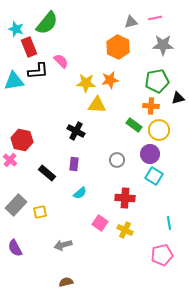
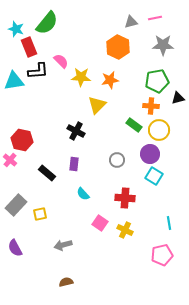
yellow star: moved 5 px left, 6 px up
yellow triangle: rotated 48 degrees counterclockwise
cyan semicircle: moved 3 px right, 1 px down; rotated 88 degrees clockwise
yellow square: moved 2 px down
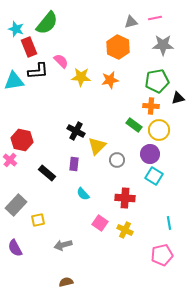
yellow triangle: moved 41 px down
yellow square: moved 2 px left, 6 px down
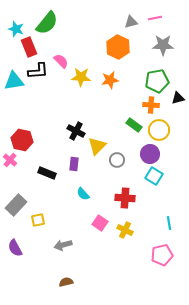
orange cross: moved 1 px up
black rectangle: rotated 18 degrees counterclockwise
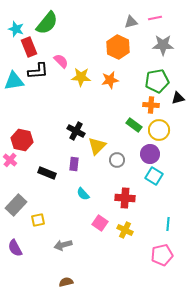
cyan line: moved 1 px left, 1 px down; rotated 16 degrees clockwise
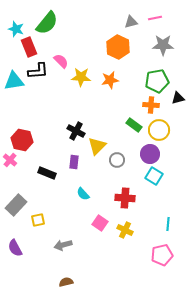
purple rectangle: moved 2 px up
